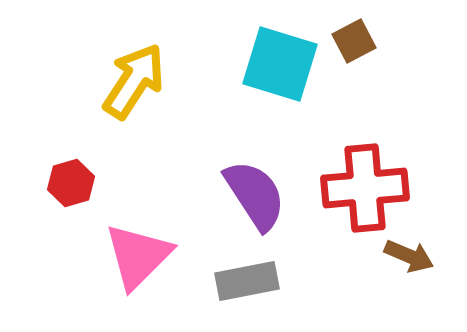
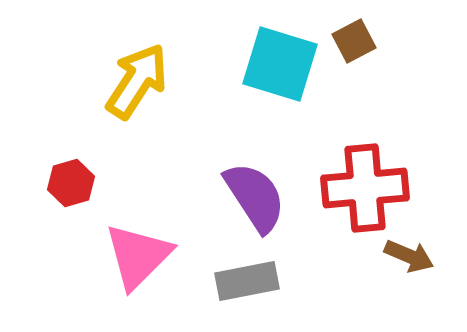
yellow arrow: moved 3 px right
purple semicircle: moved 2 px down
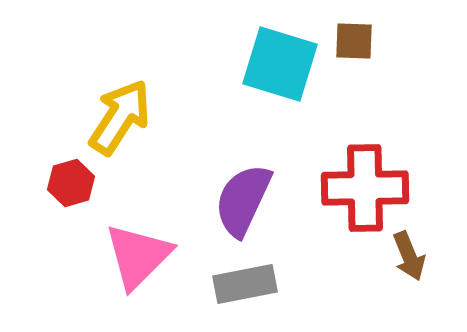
brown square: rotated 30 degrees clockwise
yellow arrow: moved 17 px left, 36 px down
red cross: rotated 4 degrees clockwise
purple semicircle: moved 12 px left, 3 px down; rotated 122 degrees counterclockwise
brown arrow: rotated 45 degrees clockwise
gray rectangle: moved 2 px left, 3 px down
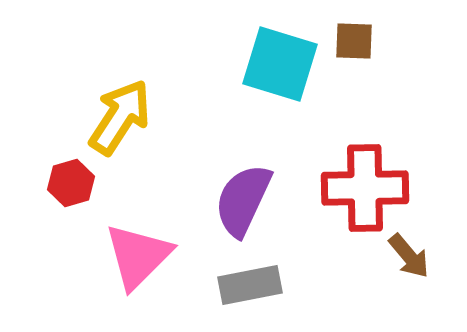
brown arrow: rotated 18 degrees counterclockwise
gray rectangle: moved 5 px right, 1 px down
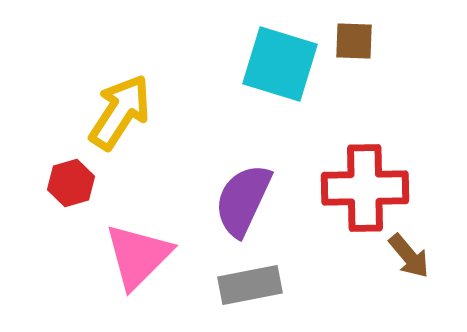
yellow arrow: moved 5 px up
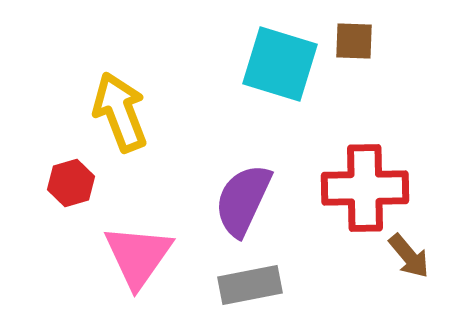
yellow arrow: rotated 54 degrees counterclockwise
pink triangle: rotated 10 degrees counterclockwise
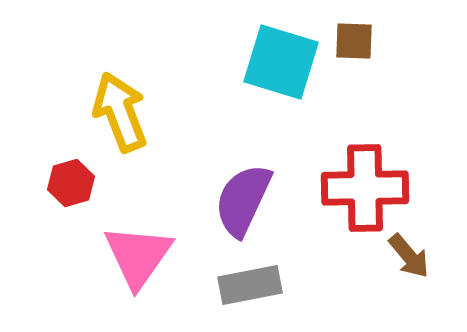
cyan square: moved 1 px right, 2 px up
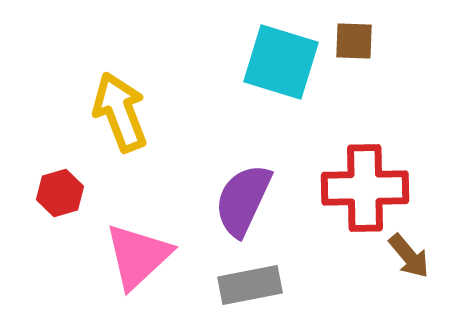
red hexagon: moved 11 px left, 10 px down
pink triangle: rotated 12 degrees clockwise
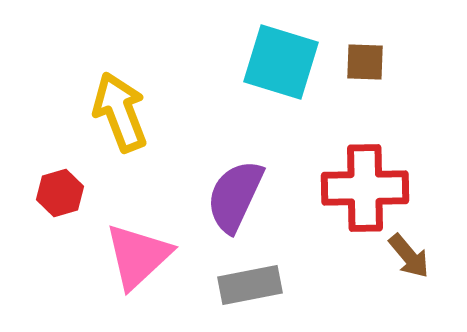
brown square: moved 11 px right, 21 px down
purple semicircle: moved 8 px left, 4 px up
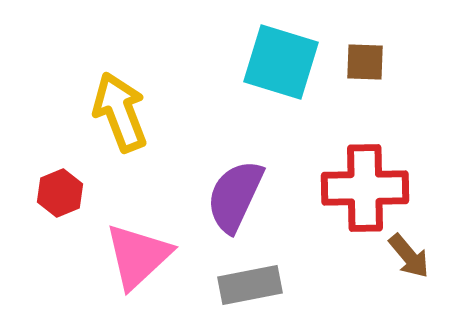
red hexagon: rotated 6 degrees counterclockwise
